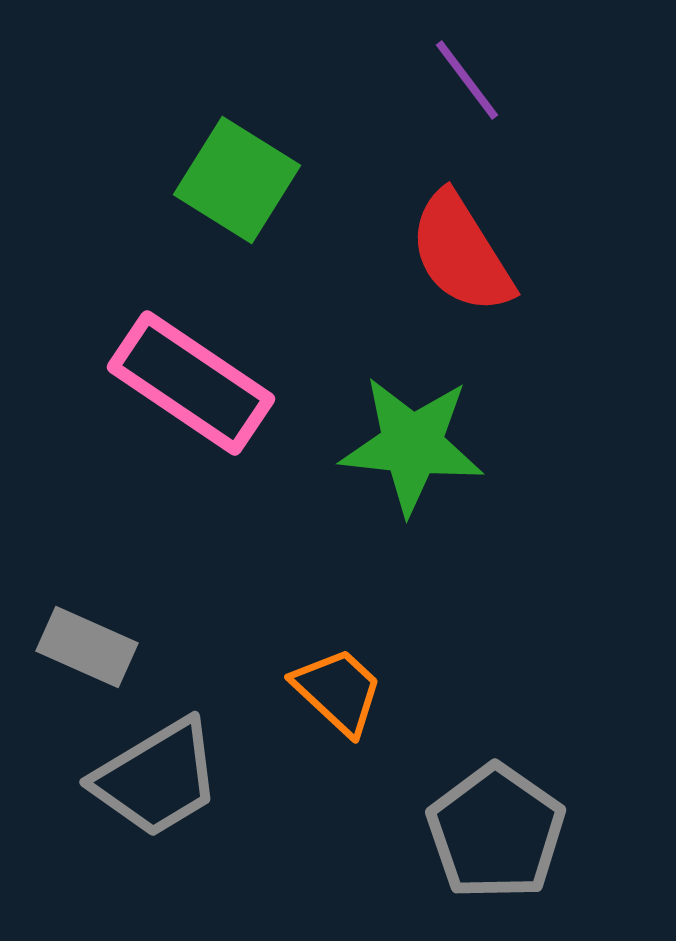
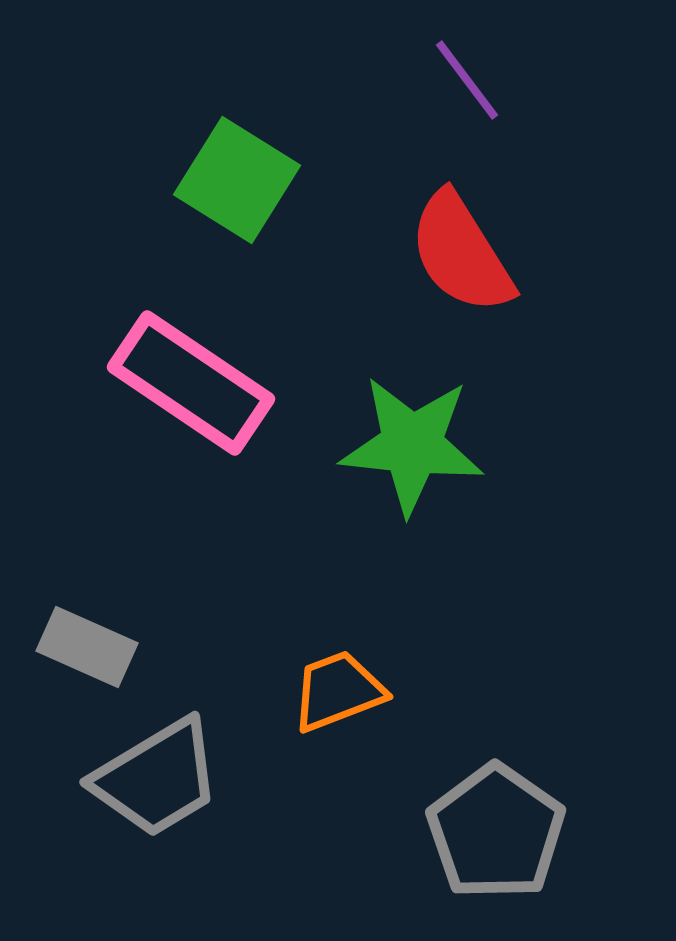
orange trapezoid: rotated 64 degrees counterclockwise
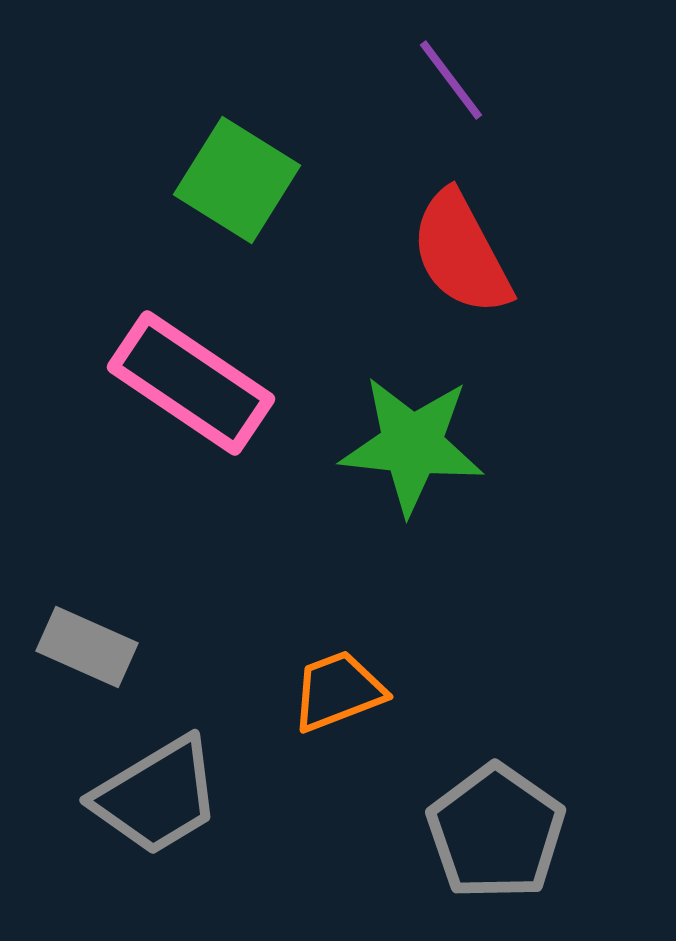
purple line: moved 16 px left
red semicircle: rotated 4 degrees clockwise
gray trapezoid: moved 18 px down
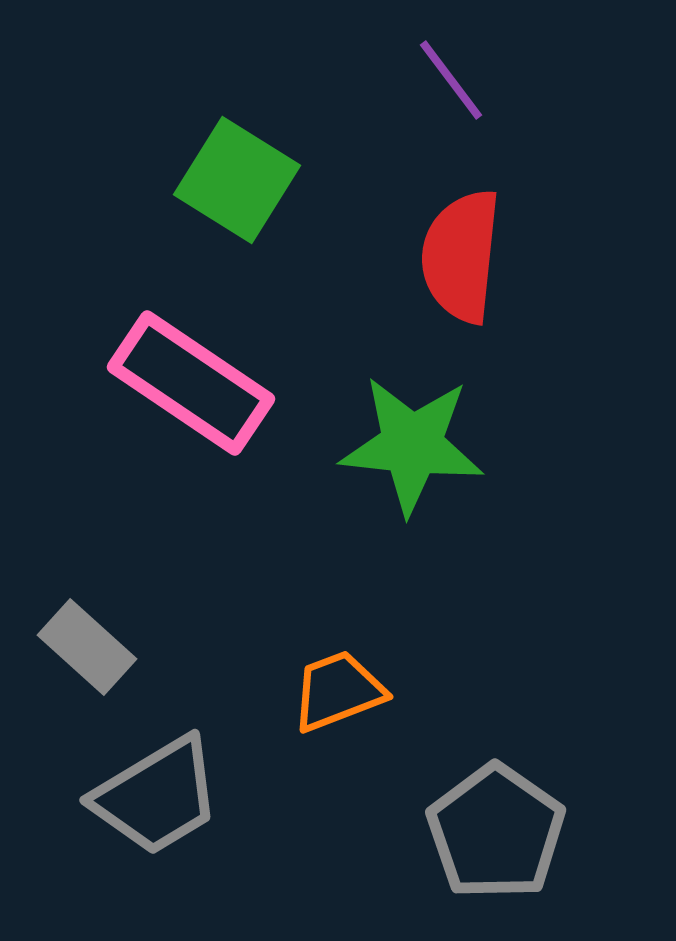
red semicircle: moved 3 px down; rotated 34 degrees clockwise
gray rectangle: rotated 18 degrees clockwise
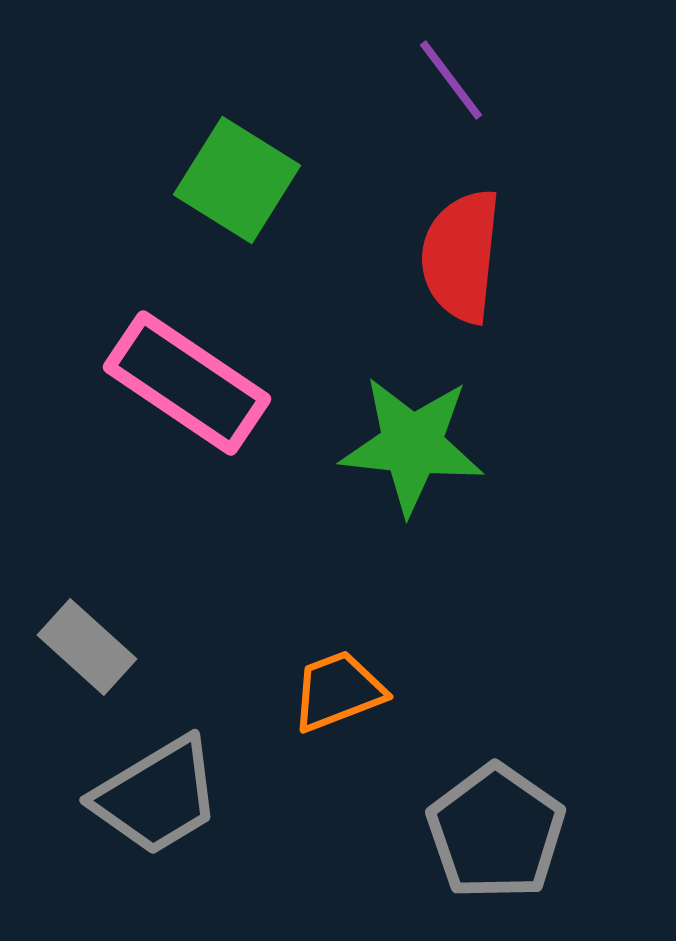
pink rectangle: moved 4 px left
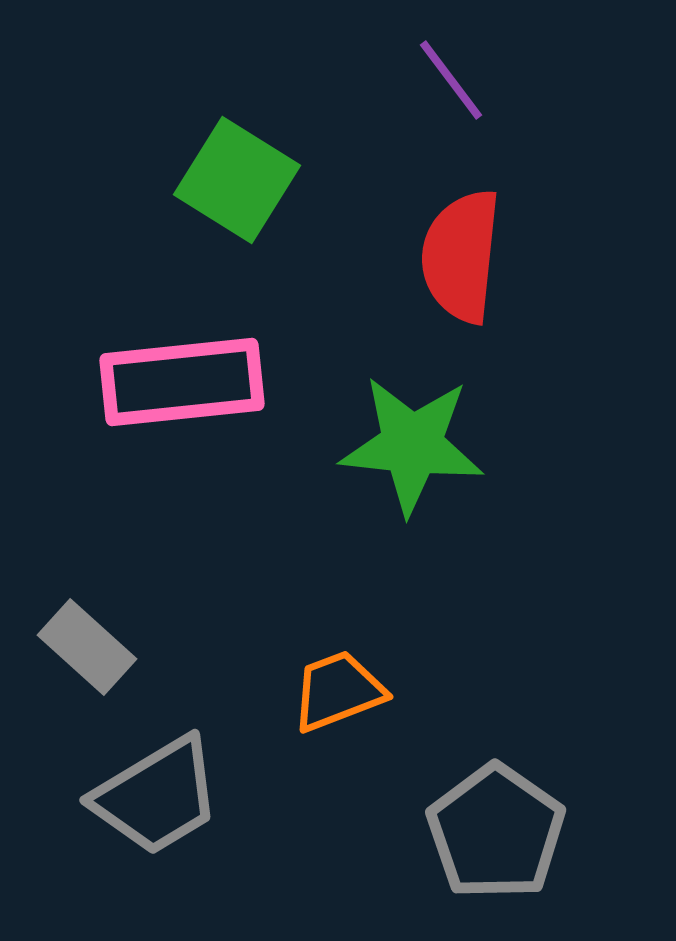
pink rectangle: moved 5 px left, 1 px up; rotated 40 degrees counterclockwise
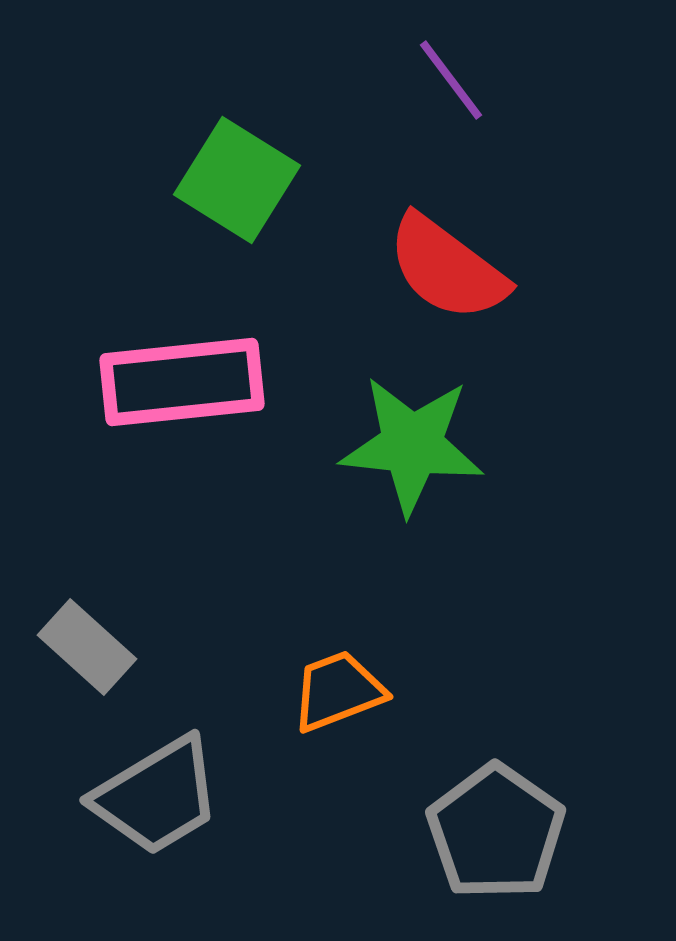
red semicircle: moved 14 px left, 12 px down; rotated 59 degrees counterclockwise
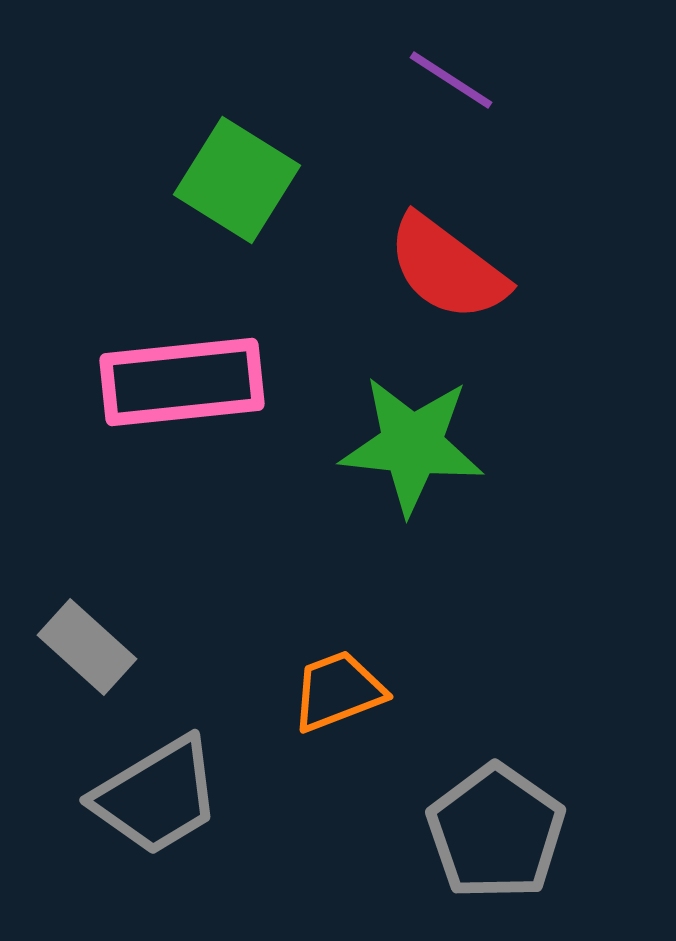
purple line: rotated 20 degrees counterclockwise
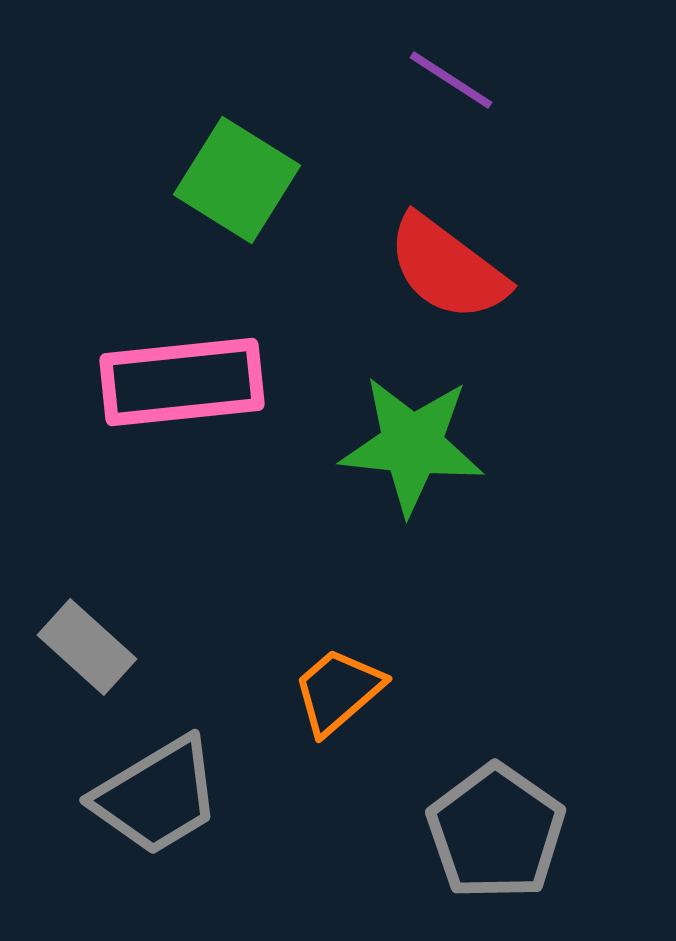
orange trapezoid: rotated 20 degrees counterclockwise
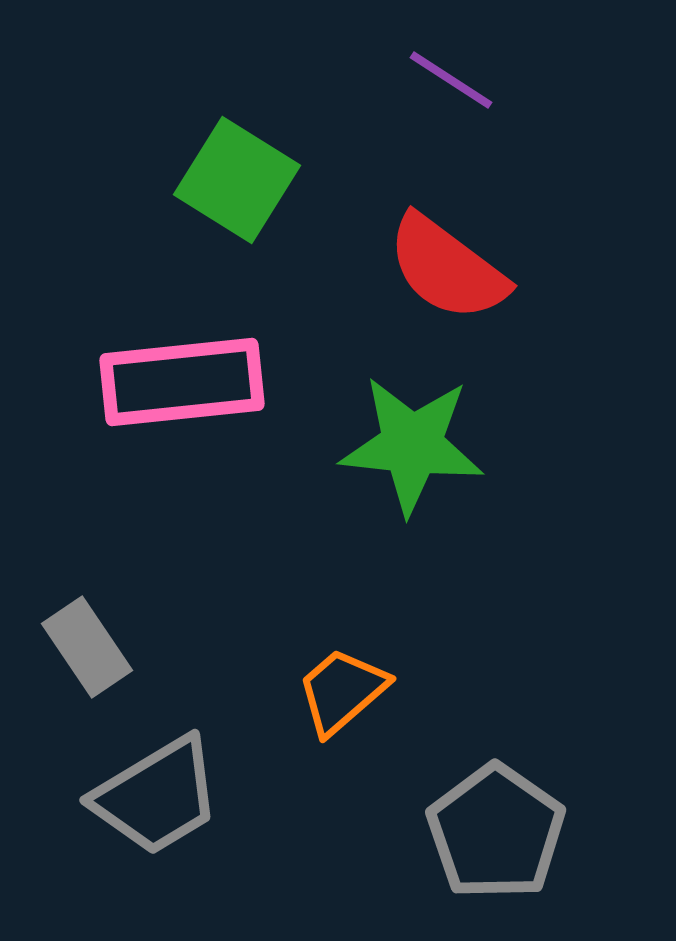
gray rectangle: rotated 14 degrees clockwise
orange trapezoid: moved 4 px right
